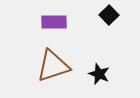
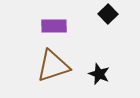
black square: moved 1 px left, 1 px up
purple rectangle: moved 4 px down
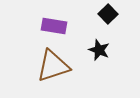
purple rectangle: rotated 10 degrees clockwise
black star: moved 24 px up
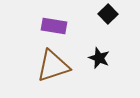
black star: moved 8 px down
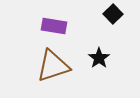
black square: moved 5 px right
black star: rotated 15 degrees clockwise
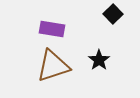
purple rectangle: moved 2 px left, 3 px down
black star: moved 2 px down
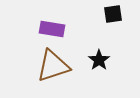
black square: rotated 36 degrees clockwise
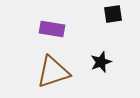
black star: moved 2 px right, 2 px down; rotated 15 degrees clockwise
brown triangle: moved 6 px down
